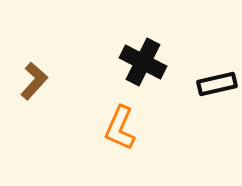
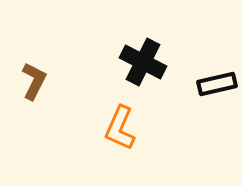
brown L-shape: rotated 15 degrees counterclockwise
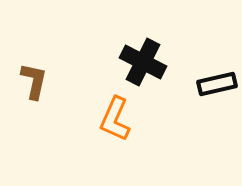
brown L-shape: rotated 15 degrees counterclockwise
orange L-shape: moved 5 px left, 9 px up
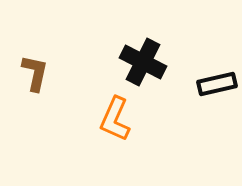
brown L-shape: moved 1 px right, 8 px up
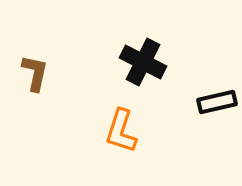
black rectangle: moved 18 px down
orange L-shape: moved 6 px right, 12 px down; rotated 6 degrees counterclockwise
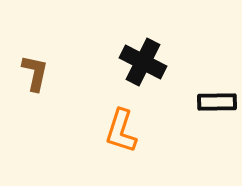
black rectangle: rotated 12 degrees clockwise
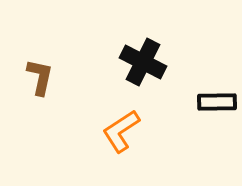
brown L-shape: moved 5 px right, 4 px down
orange L-shape: rotated 39 degrees clockwise
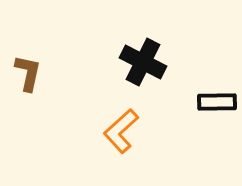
brown L-shape: moved 12 px left, 4 px up
orange L-shape: rotated 9 degrees counterclockwise
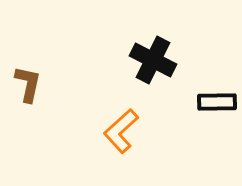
black cross: moved 10 px right, 2 px up
brown L-shape: moved 11 px down
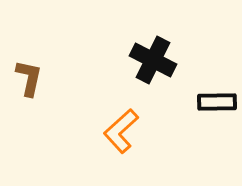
brown L-shape: moved 1 px right, 6 px up
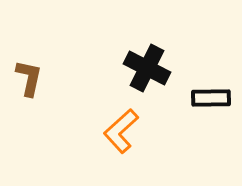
black cross: moved 6 px left, 8 px down
black rectangle: moved 6 px left, 4 px up
